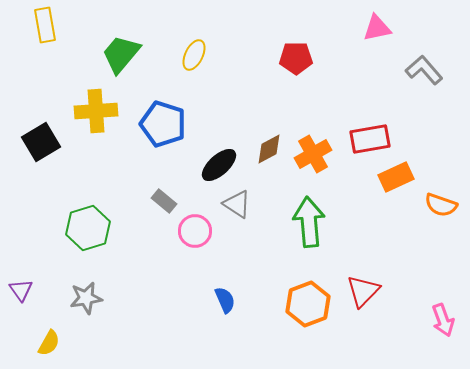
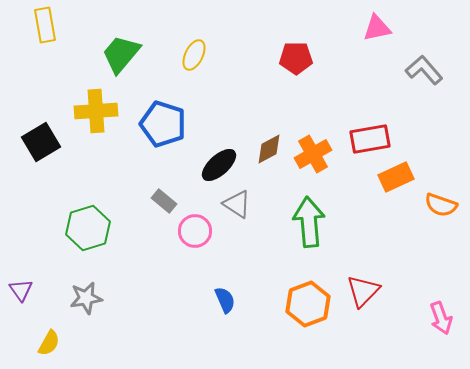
pink arrow: moved 2 px left, 2 px up
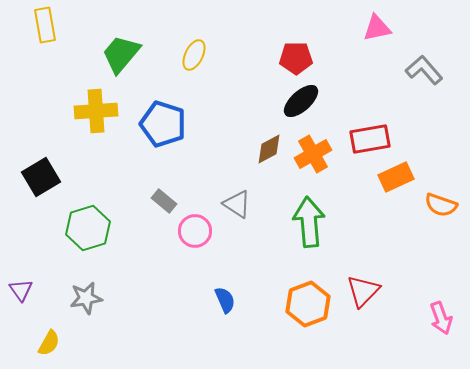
black square: moved 35 px down
black ellipse: moved 82 px right, 64 px up
